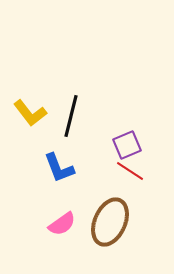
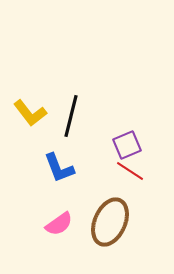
pink semicircle: moved 3 px left
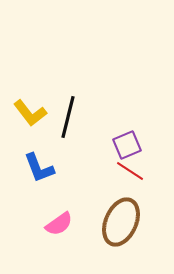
black line: moved 3 px left, 1 px down
blue L-shape: moved 20 px left
brown ellipse: moved 11 px right
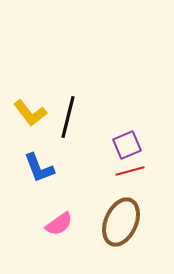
red line: rotated 48 degrees counterclockwise
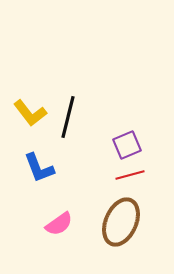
red line: moved 4 px down
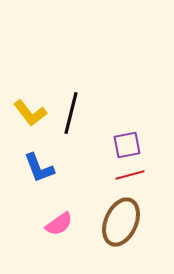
black line: moved 3 px right, 4 px up
purple square: rotated 12 degrees clockwise
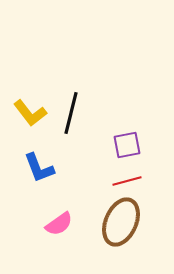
red line: moved 3 px left, 6 px down
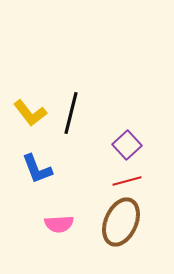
purple square: rotated 32 degrees counterclockwise
blue L-shape: moved 2 px left, 1 px down
pink semicircle: rotated 32 degrees clockwise
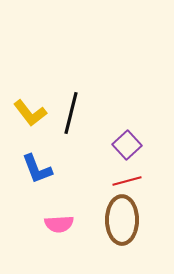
brown ellipse: moved 1 px right, 2 px up; rotated 24 degrees counterclockwise
